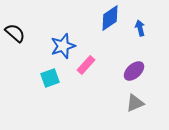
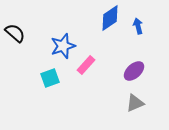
blue arrow: moved 2 px left, 2 px up
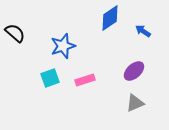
blue arrow: moved 5 px right, 5 px down; rotated 42 degrees counterclockwise
pink rectangle: moved 1 px left, 15 px down; rotated 30 degrees clockwise
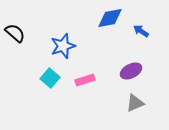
blue diamond: rotated 24 degrees clockwise
blue arrow: moved 2 px left
purple ellipse: moved 3 px left; rotated 15 degrees clockwise
cyan square: rotated 30 degrees counterclockwise
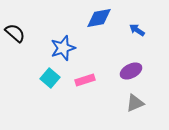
blue diamond: moved 11 px left
blue arrow: moved 4 px left, 1 px up
blue star: moved 2 px down
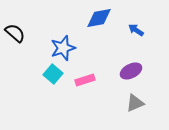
blue arrow: moved 1 px left
cyan square: moved 3 px right, 4 px up
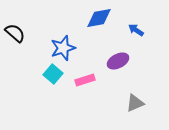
purple ellipse: moved 13 px left, 10 px up
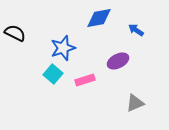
black semicircle: rotated 15 degrees counterclockwise
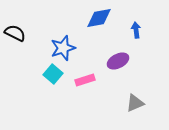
blue arrow: rotated 49 degrees clockwise
